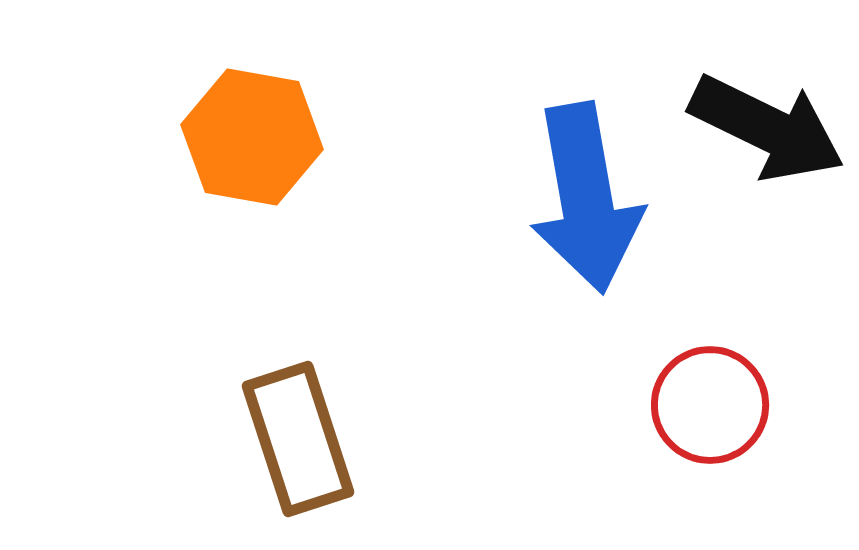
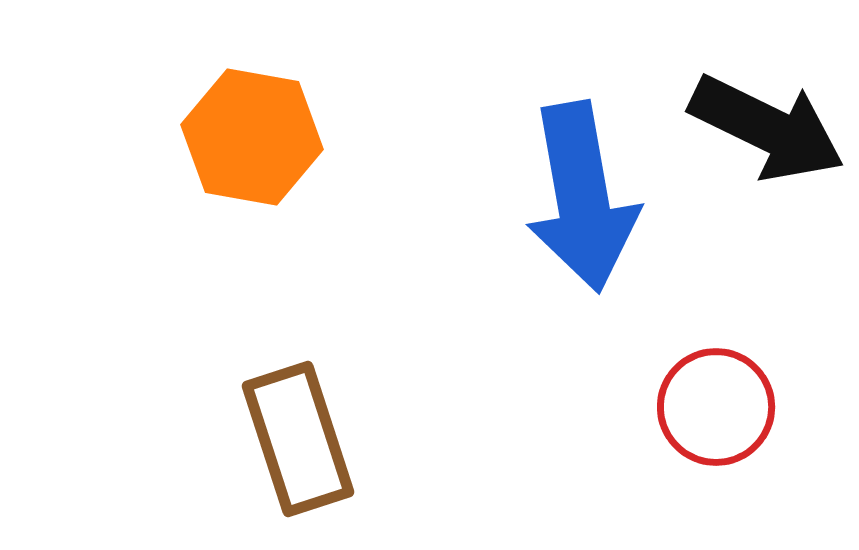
blue arrow: moved 4 px left, 1 px up
red circle: moved 6 px right, 2 px down
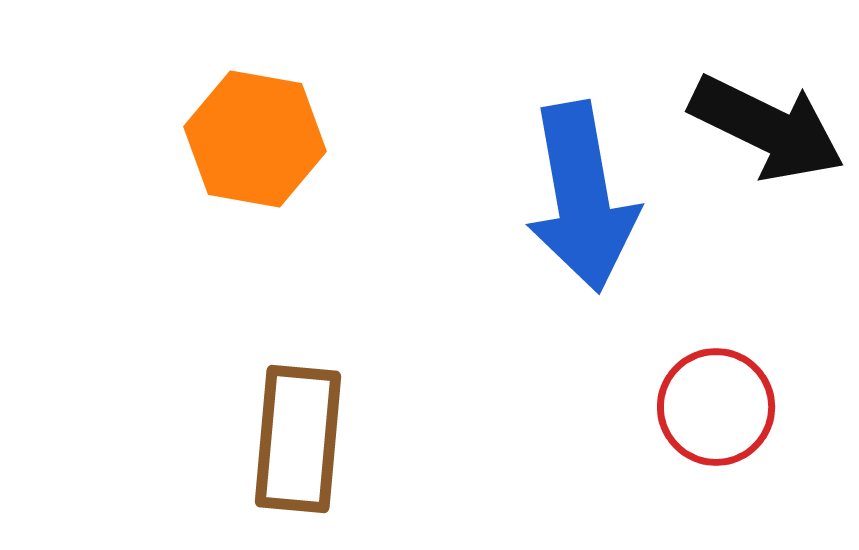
orange hexagon: moved 3 px right, 2 px down
brown rectangle: rotated 23 degrees clockwise
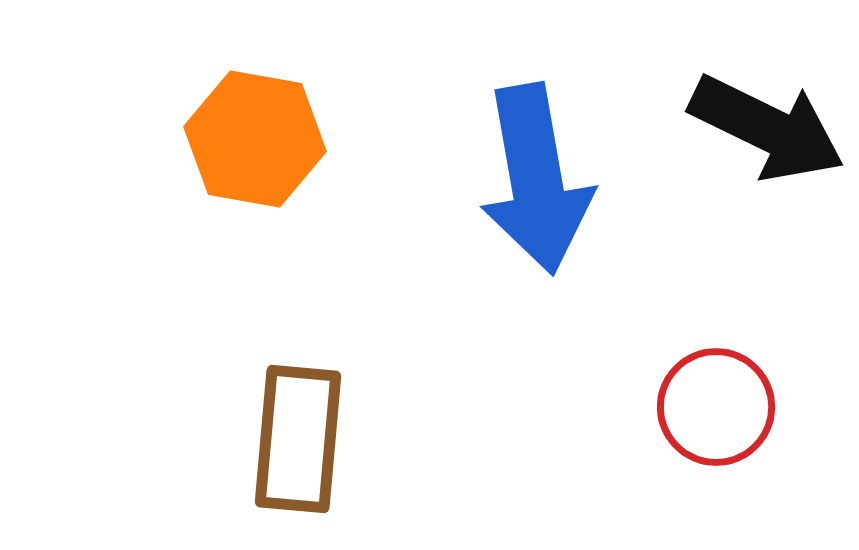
blue arrow: moved 46 px left, 18 px up
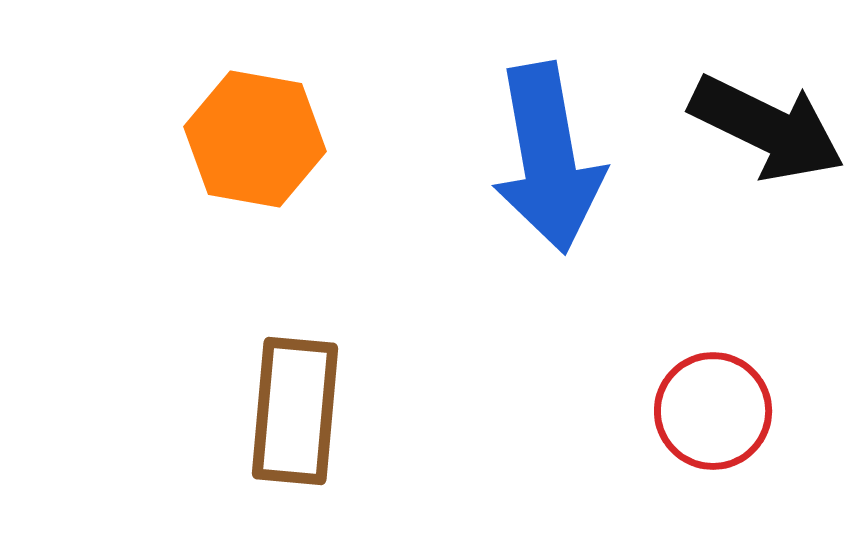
blue arrow: moved 12 px right, 21 px up
red circle: moved 3 px left, 4 px down
brown rectangle: moved 3 px left, 28 px up
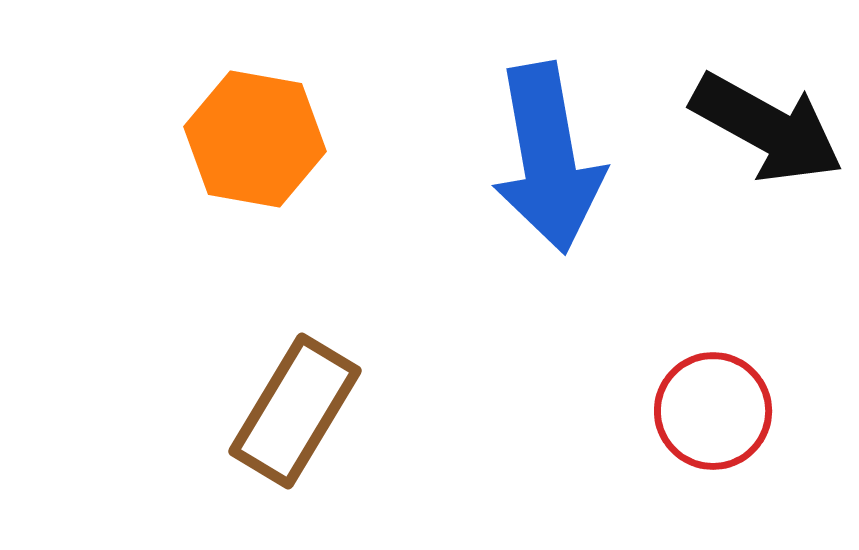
black arrow: rotated 3 degrees clockwise
brown rectangle: rotated 26 degrees clockwise
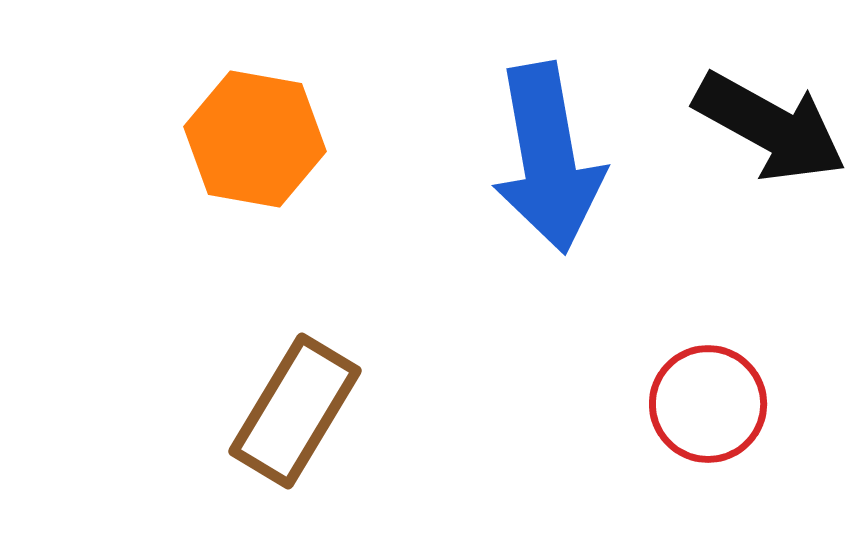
black arrow: moved 3 px right, 1 px up
red circle: moved 5 px left, 7 px up
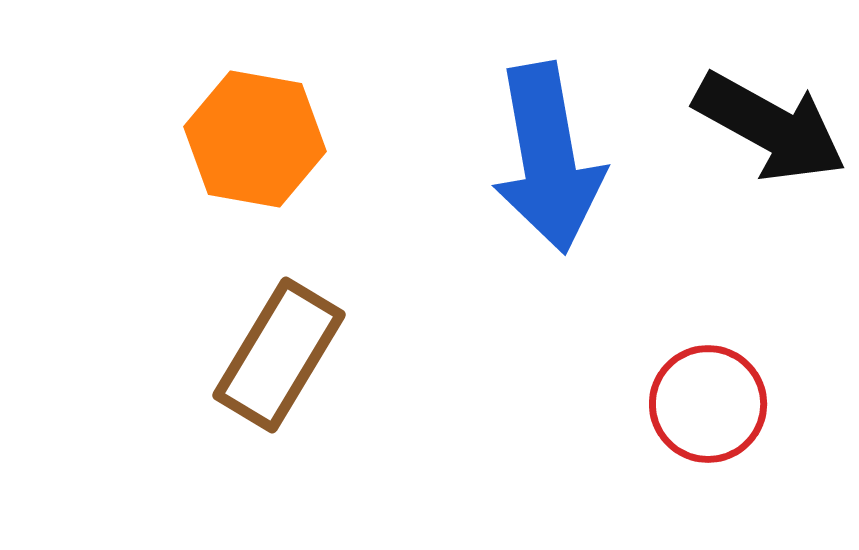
brown rectangle: moved 16 px left, 56 px up
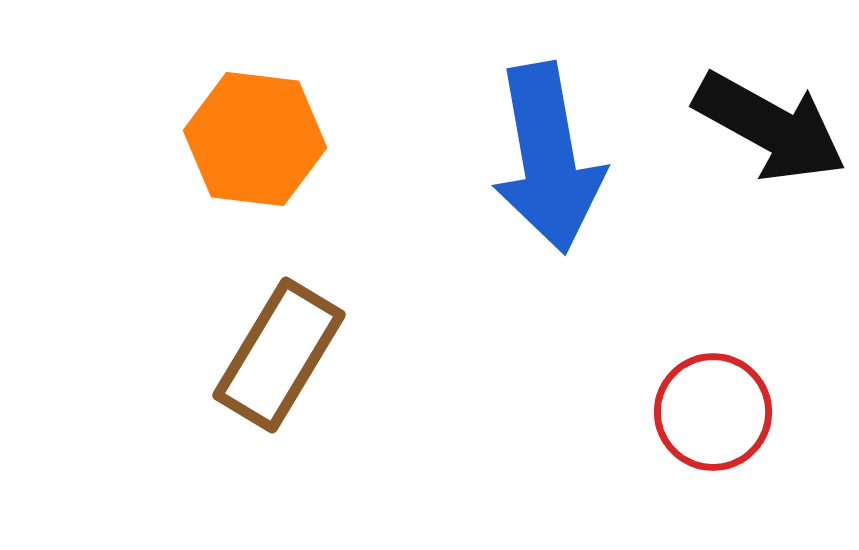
orange hexagon: rotated 3 degrees counterclockwise
red circle: moved 5 px right, 8 px down
